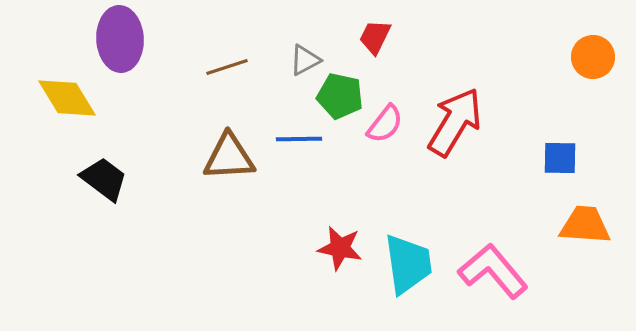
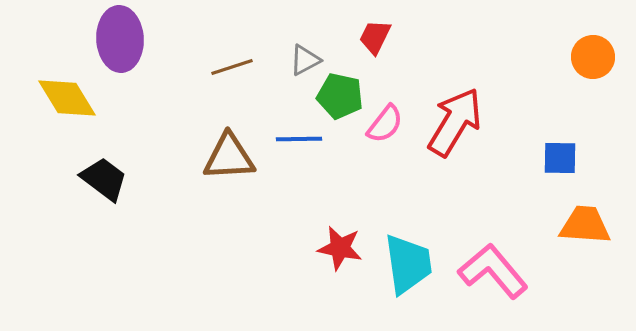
brown line: moved 5 px right
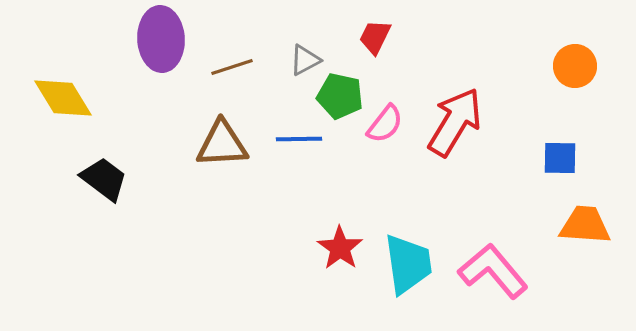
purple ellipse: moved 41 px right
orange circle: moved 18 px left, 9 px down
yellow diamond: moved 4 px left
brown triangle: moved 7 px left, 13 px up
red star: rotated 24 degrees clockwise
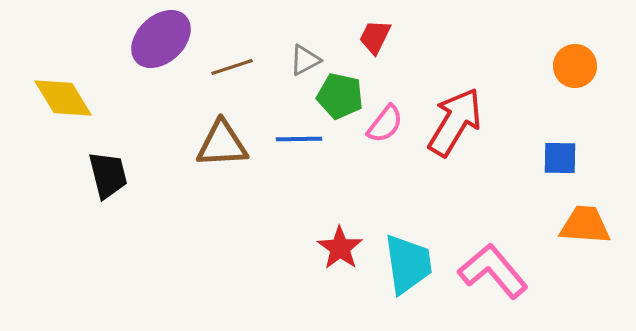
purple ellipse: rotated 50 degrees clockwise
black trapezoid: moved 4 px right, 4 px up; rotated 39 degrees clockwise
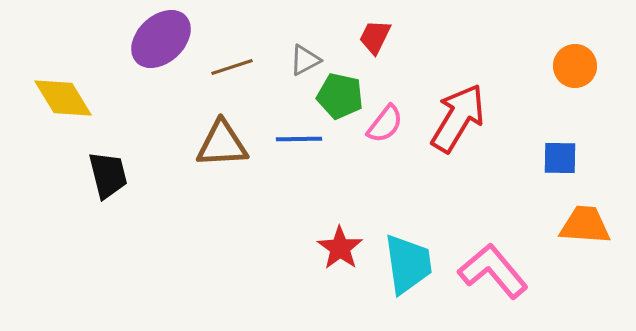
red arrow: moved 3 px right, 4 px up
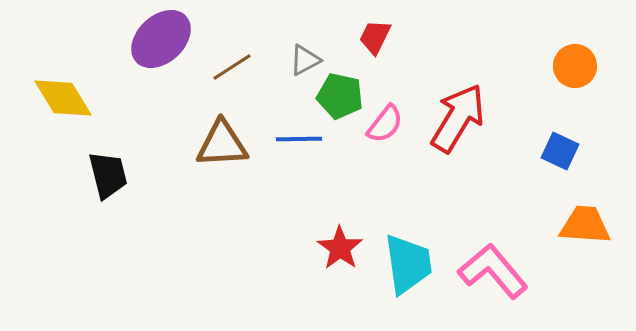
brown line: rotated 15 degrees counterclockwise
blue square: moved 7 px up; rotated 24 degrees clockwise
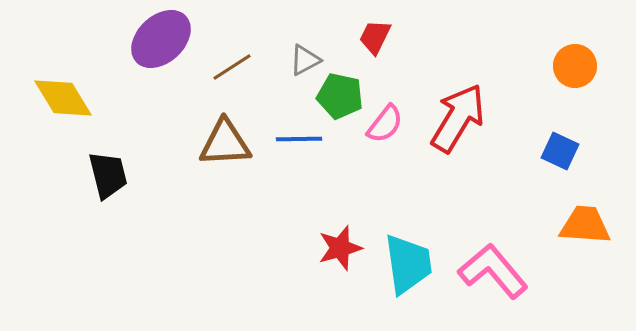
brown triangle: moved 3 px right, 1 px up
red star: rotated 21 degrees clockwise
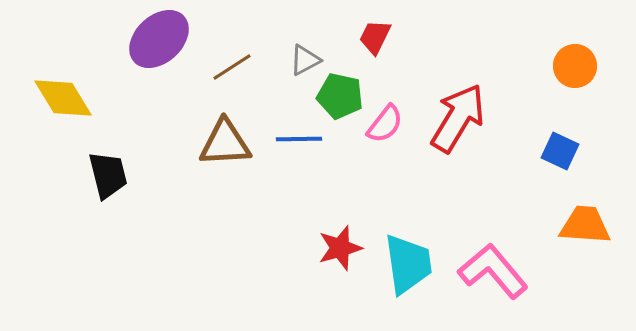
purple ellipse: moved 2 px left
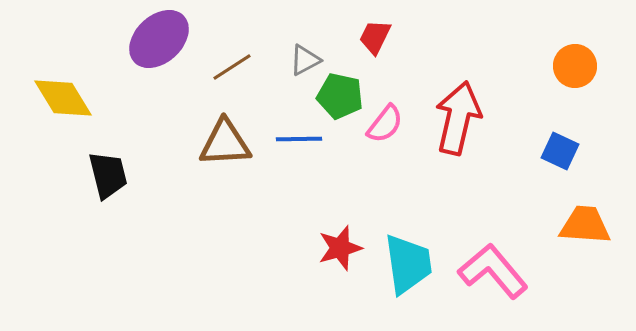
red arrow: rotated 18 degrees counterclockwise
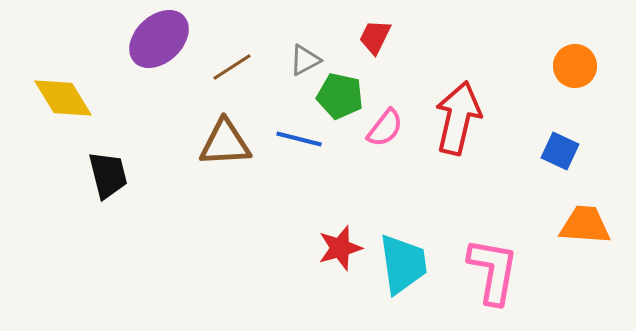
pink semicircle: moved 4 px down
blue line: rotated 15 degrees clockwise
cyan trapezoid: moved 5 px left
pink L-shape: rotated 50 degrees clockwise
